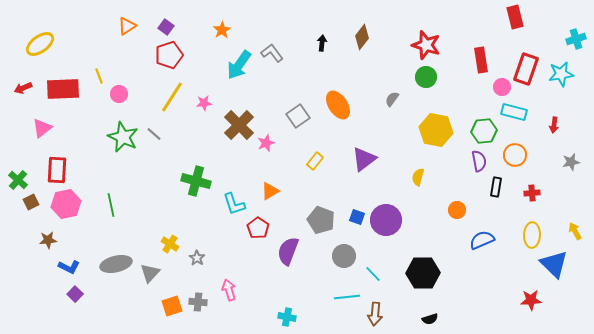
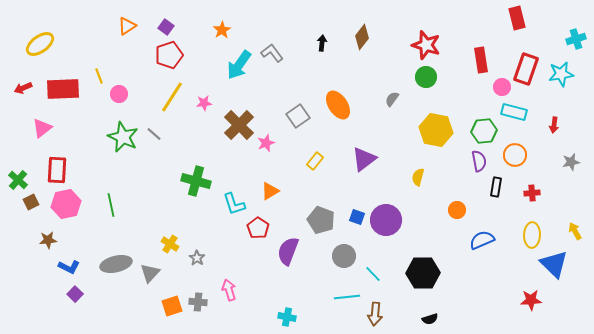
red rectangle at (515, 17): moved 2 px right, 1 px down
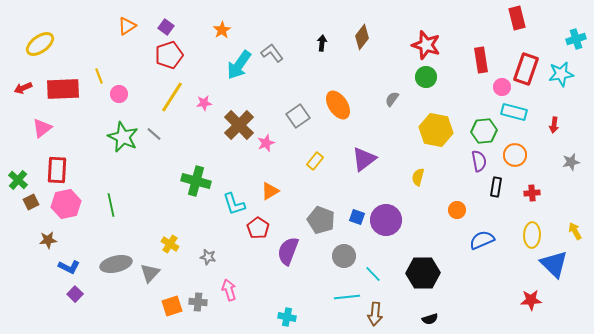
gray star at (197, 258): moved 11 px right, 1 px up; rotated 21 degrees counterclockwise
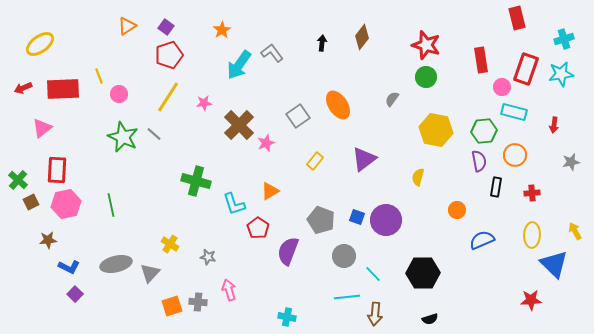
cyan cross at (576, 39): moved 12 px left
yellow line at (172, 97): moved 4 px left
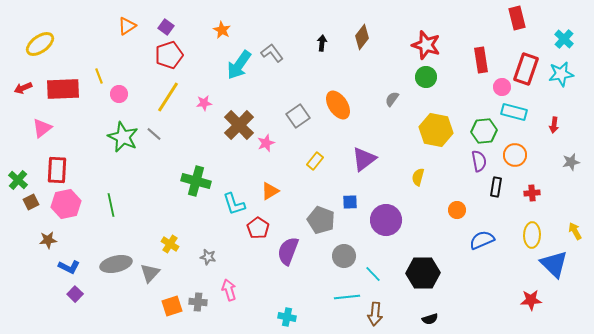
orange star at (222, 30): rotated 12 degrees counterclockwise
cyan cross at (564, 39): rotated 30 degrees counterclockwise
blue square at (357, 217): moved 7 px left, 15 px up; rotated 21 degrees counterclockwise
